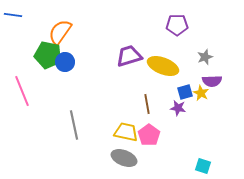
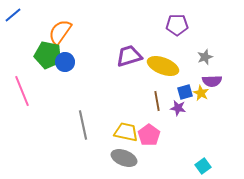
blue line: rotated 48 degrees counterclockwise
brown line: moved 10 px right, 3 px up
gray line: moved 9 px right
cyan square: rotated 35 degrees clockwise
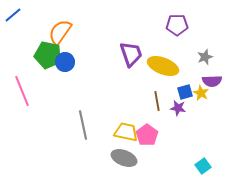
purple trapezoid: moved 2 px right, 2 px up; rotated 88 degrees clockwise
pink pentagon: moved 2 px left
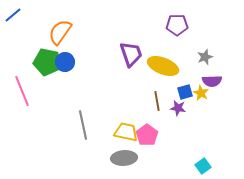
green pentagon: moved 1 px left, 7 px down
gray ellipse: rotated 25 degrees counterclockwise
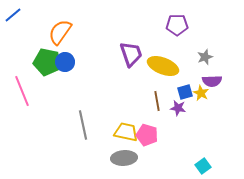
pink pentagon: rotated 20 degrees counterclockwise
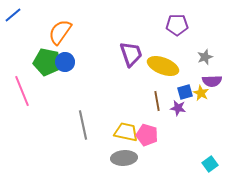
cyan square: moved 7 px right, 2 px up
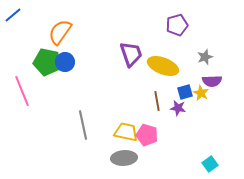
purple pentagon: rotated 15 degrees counterclockwise
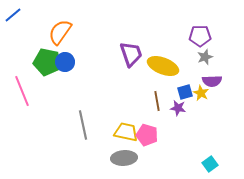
purple pentagon: moved 23 px right, 11 px down; rotated 15 degrees clockwise
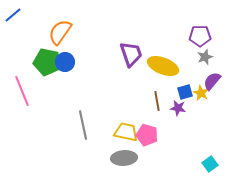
purple semicircle: rotated 132 degrees clockwise
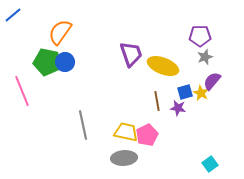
pink pentagon: rotated 30 degrees clockwise
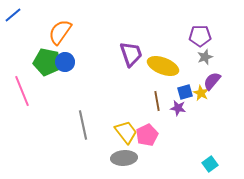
yellow trapezoid: rotated 40 degrees clockwise
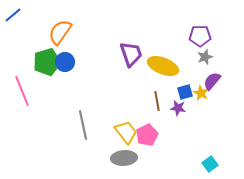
green pentagon: rotated 28 degrees counterclockwise
